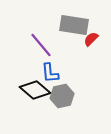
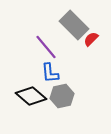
gray rectangle: rotated 36 degrees clockwise
purple line: moved 5 px right, 2 px down
black diamond: moved 4 px left, 6 px down
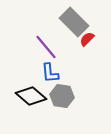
gray rectangle: moved 3 px up
red semicircle: moved 4 px left
gray hexagon: rotated 20 degrees clockwise
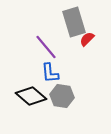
gray rectangle: rotated 28 degrees clockwise
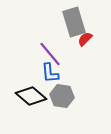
red semicircle: moved 2 px left
purple line: moved 4 px right, 7 px down
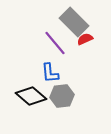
gray rectangle: rotated 28 degrees counterclockwise
red semicircle: rotated 21 degrees clockwise
purple line: moved 5 px right, 11 px up
gray hexagon: rotated 15 degrees counterclockwise
